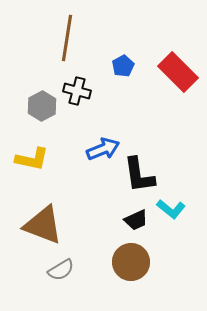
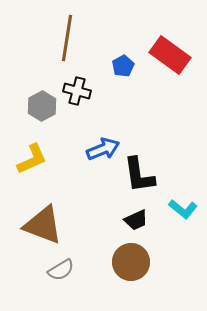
red rectangle: moved 8 px left, 17 px up; rotated 9 degrees counterclockwise
yellow L-shape: rotated 36 degrees counterclockwise
cyan L-shape: moved 12 px right
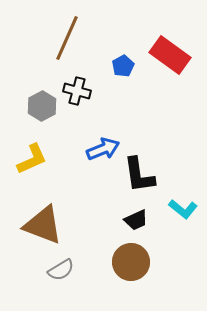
brown line: rotated 15 degrees clockwise
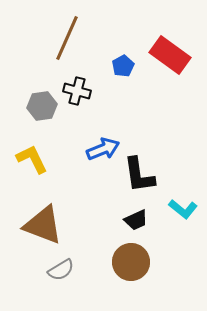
gray hexagon: rotated 20 degrees clockwise
yellow L-shape: rotated 92 degrees counterclockwise
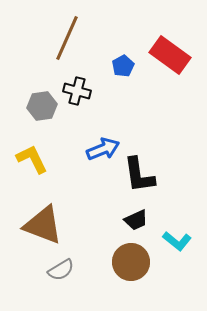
cyan L-shape: moved 6 px left, 32 px down
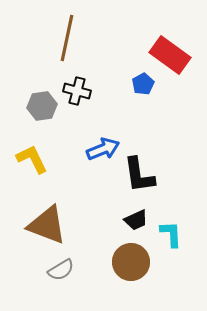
brown line: rotated 12 degrees counterclockwise
blue pentagon: moved 20 px right, 18 px down
brown triangle: moved 4 px right
cyan L-shape: moved 6 px left, 7 px up; rotated 132 degrees counterclockwise
